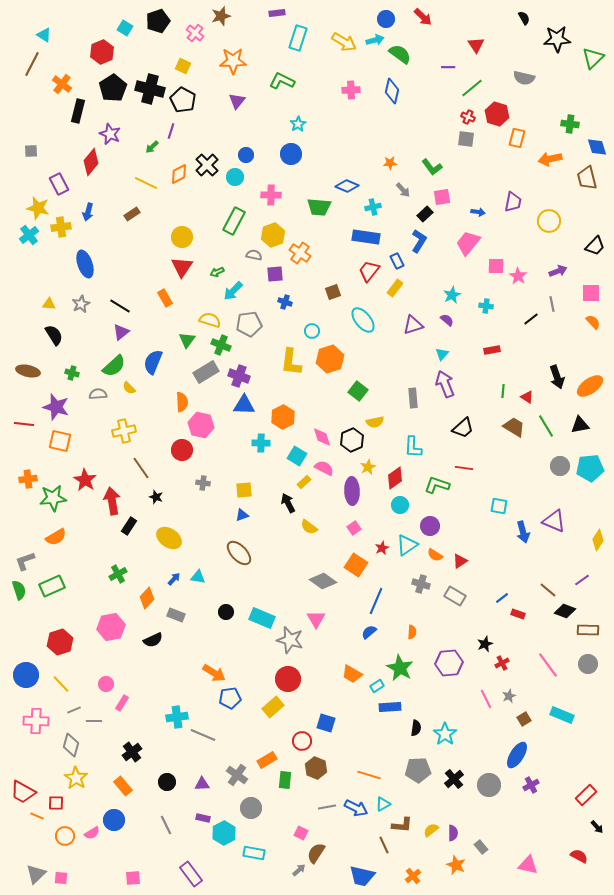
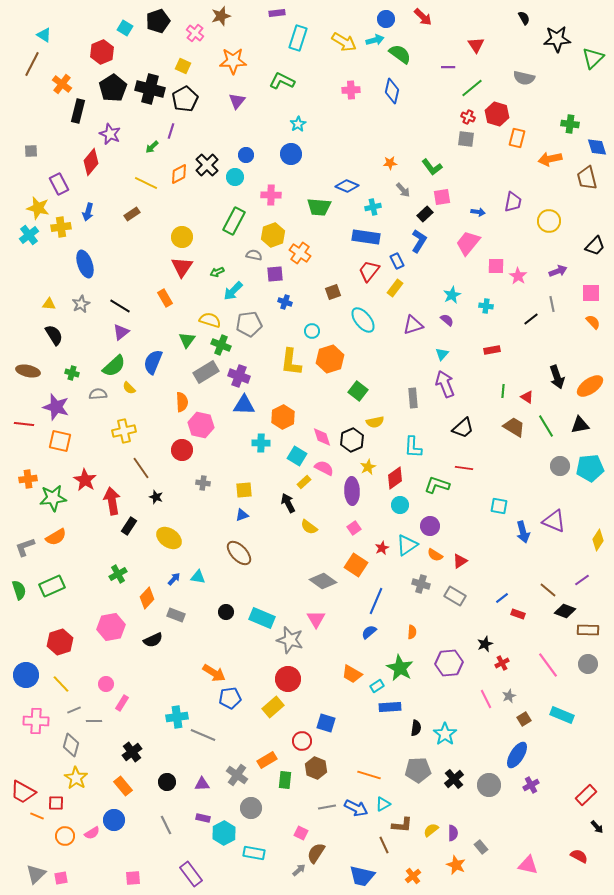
black pentagon at (183, 100): moved 2 px right, 1 px up; rotated 15 degrees clockwise
gray L-shape at (25, 561): moved 14 px up
pink square at (61, 878): rotated 16 degrees counterclockwise
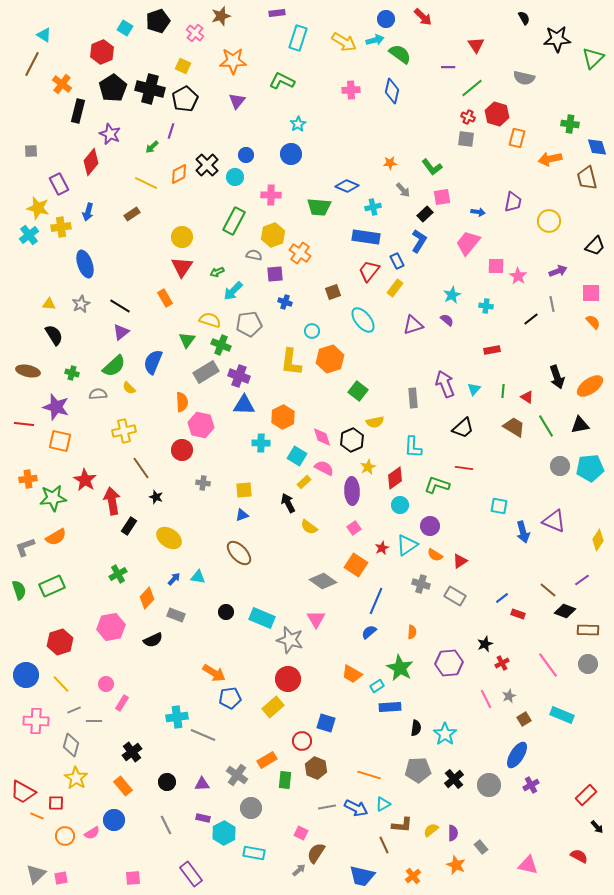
cyan triangle at (442, 354): moved 32 px right, 35 px down
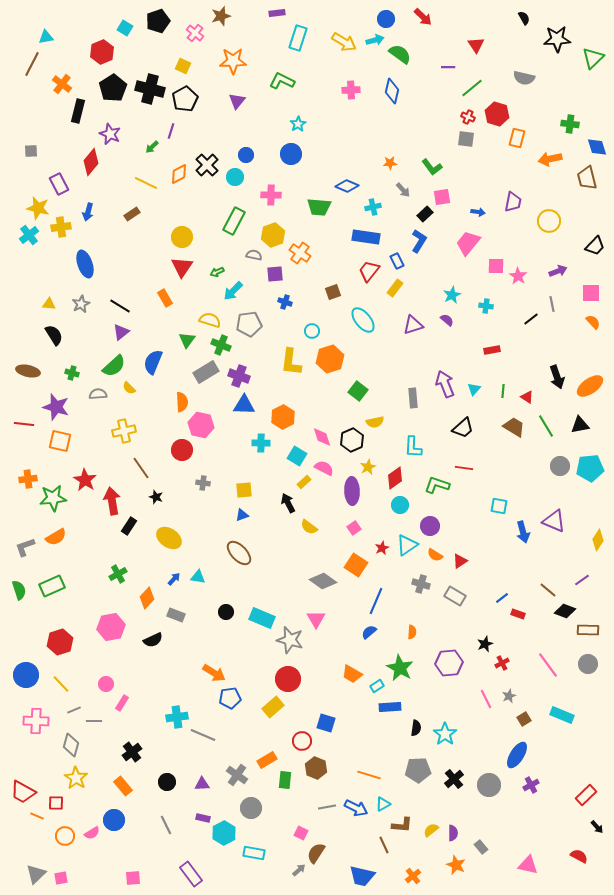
cyan triangle at (44, 35): moved 2 px right, 2 px down; rotated 42 degrees counterclockwise
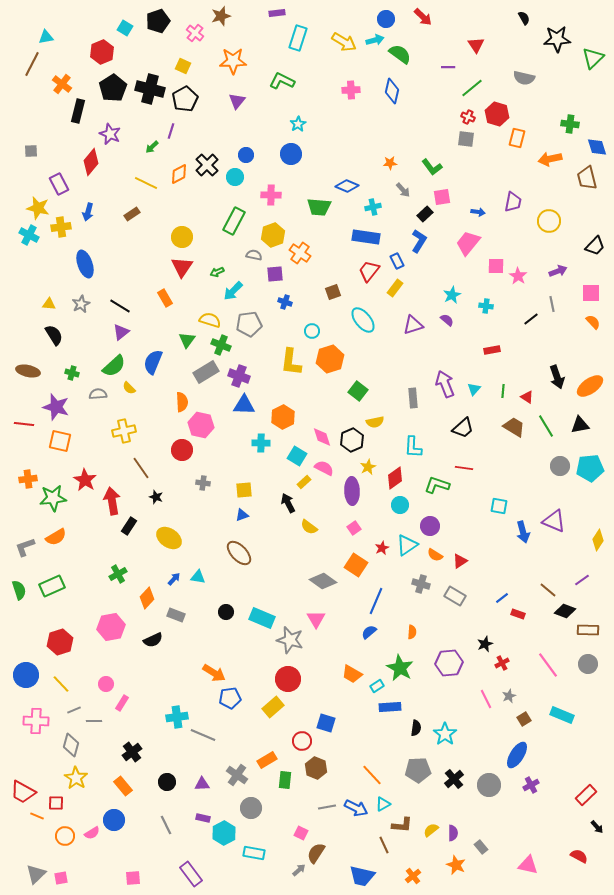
cyan cross at (29, 235): rotated 24 degrees counterclockwise
orange line at (369, 775): moved 3 px right; rotated 30 degrees clockwise
